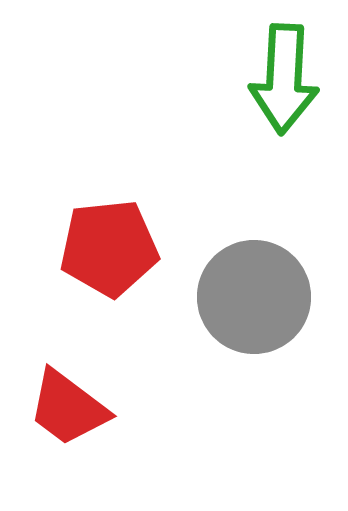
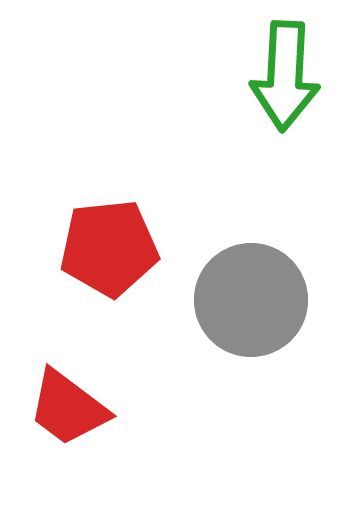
green arrow: moved 1 px right, 3 px up
gray circle: moved 3 px left, 3 px down
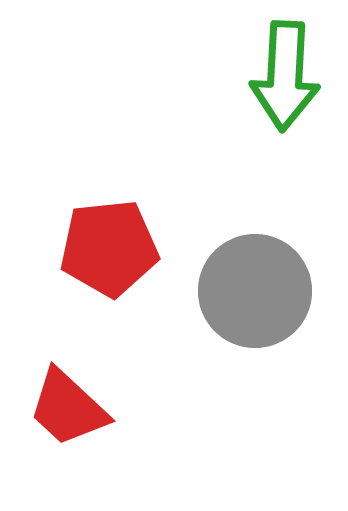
gray circle: moved 4 px right, 9 px up
red trapezoid: rotated 6 degrees clockwise
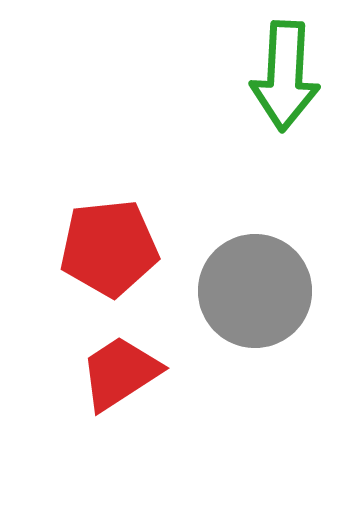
red trapezoid: moved 52 px right, 35 px up; rotated 104 degrees clockwise
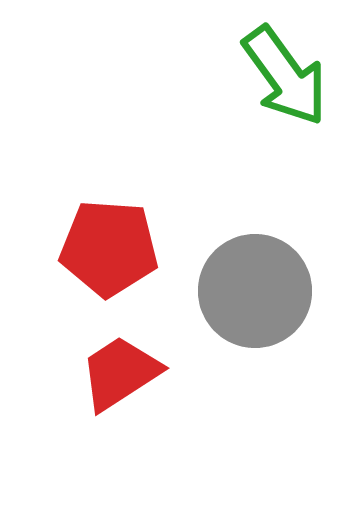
green arrow: rotated 39 degrees counterclockwise
red pentagon: rotated 10 degrees clockwise
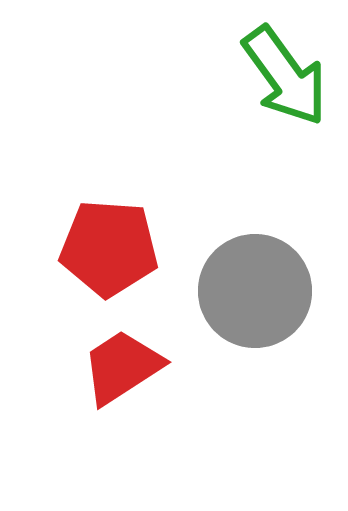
red trapezoid: moved 2 px right, 6 px up
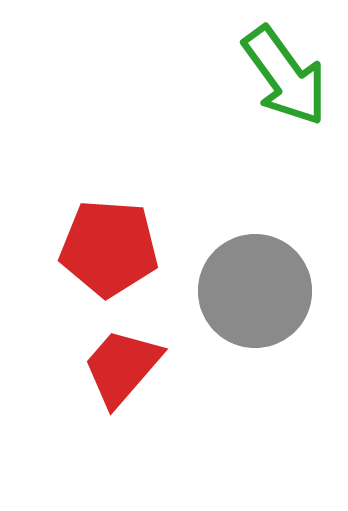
red trapezoid: rotated 16 degrees counterclockwise
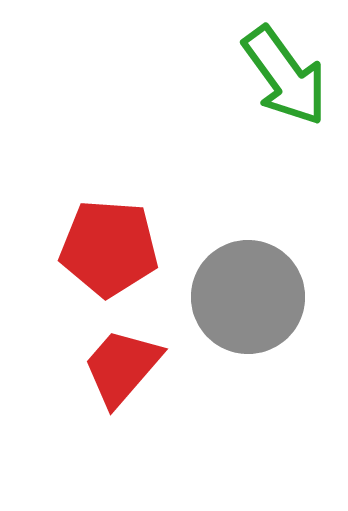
gray circle: moved 7 px left, 6 px down
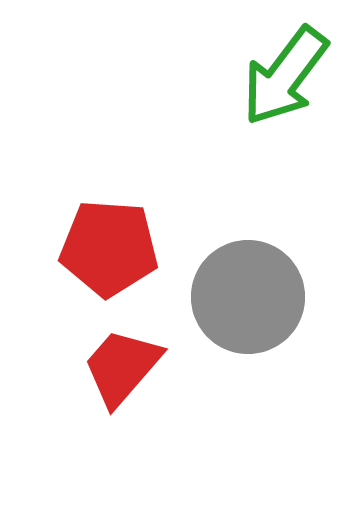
green arrow: rotated 73 degrees clockwise
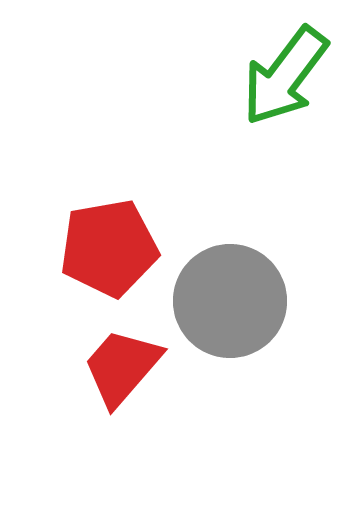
red pentagon: rotated 14 degrees counterclockwise
gray circle: moved 18 px left, 4 px down
